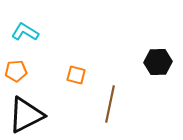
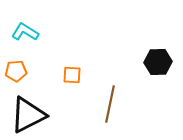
orange square: moved 4 px left; rotated 12 degrees counterclockwise
black triangle: moved 2 px right
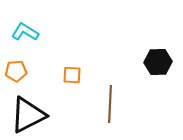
brown line: rotated 9 degrees counterclockwise
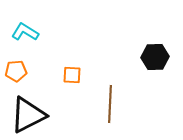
black hexagon: moved 3 px left, 5 px up
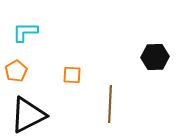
cyan L-shape: rotated 32 degrees counterclockwise
orange pentagon: rotated 25 degrees counterclockwise
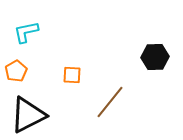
cyan L-shape: moved 1 px right; rotated 12 degrees counterclockwise
brown line: moved 2 px up; rotated 36 degrees clockwise
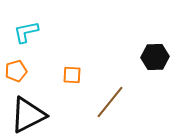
orange pentagon: rotated 15 degrees clockwise
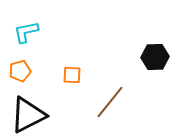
orange pentagon: moved 4 px right
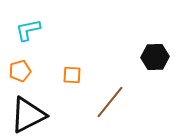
cyan L-shape: moved 2 px right, 2 px up
